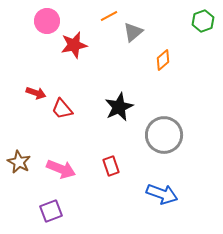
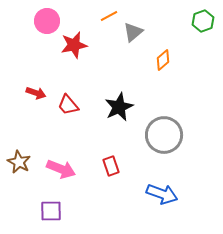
red trapezoid: moved 6 px right, 4 px up
purple square: rotated 20 degrees clockwise
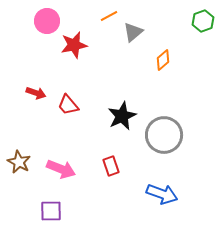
black star: moved 3 px right, 9 px down
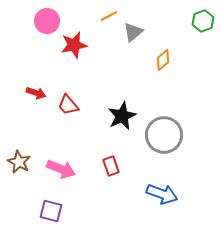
purple square: rotated 15 degrees clockwise
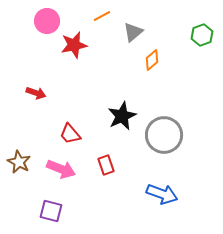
orange line: moved 7 px left
green hexagon: moved 1 px left, 14 px down
orange diamond: moved 11 px left
red trapezoid: moved 2 px right, 29 px down
red rectangle: moved 5 px left, 1 px up
